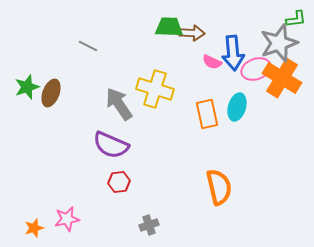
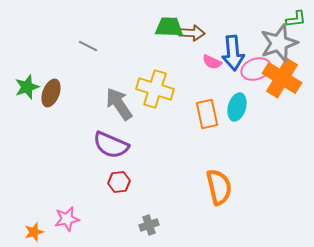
orange star: moved 4 px down
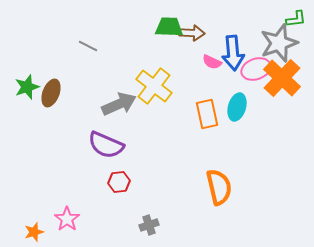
orange cross: rotated 12 degrees clockwise
yellow cross: moved 1 px left, 3 px up; rotated 21 degrees clockwise
gray arrow: rotated 100 degrees clockwise
purple semicircle: moved 5 px left
pink star: rotated 25 degrees counterclockwise
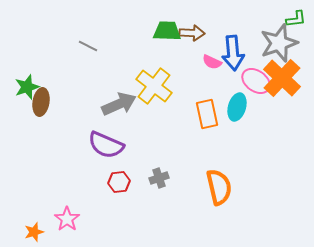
green trapezoid: moved 2 px left, 4 px down
pink ellipse: moved 12 px down; rotated 56 degrees clockwise
brown ellipse: moved 10 px left, 9 px down; rotated 12 degrees counterclockwise
gray cross: moved 10 px right, 47 px up
